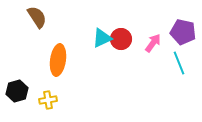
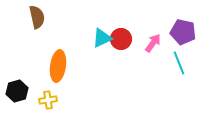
brown semicircle: rotated 20 degrees clockwise
orange ellipse: moved 6 px down
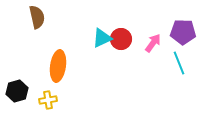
purple pentagon: rotated 10 degrees counterclockwise
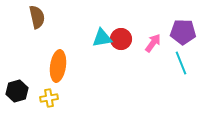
cyan triangle: rotated 15 degrees clockwise
cyan line: moved 2 px right
yellow cross: moved 1 px right, 2 px up
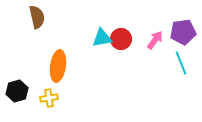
purple pentagon: rotated 10 degrees counterclockwise
pink arrow: moved 2 px right, 3 px up
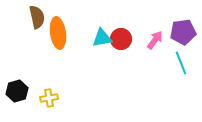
orange ellipse: moved 33 px up; rotated 16 degrees counterclockwise
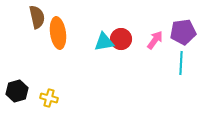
cyan triangle: moved 2 px right, 4 px down
cyan line: rotated 25 degrees clockwise
yellow cross: rotated 24 degrees clockwise
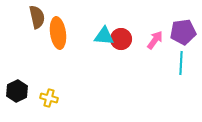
cyan triangle: moved 6 px up; rotated 15 degrees clockwise
black hexagon: rotated 10 degrees counterclockwise
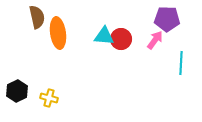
purple pentagon: moved 16 px left, 13 px up; rotated 10 degrees clockwise
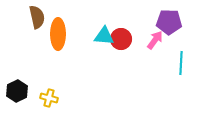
purple pentagon: moved 2 px right, 3 px down
orange ellipse: moved 1 px down; rotated 8 degrees clockwise
